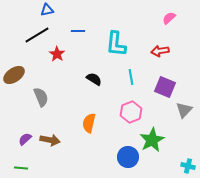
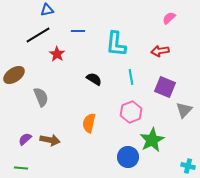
black line: moved 1 px right
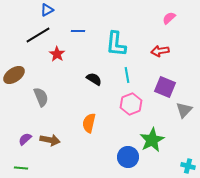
blue triangle: rotated 16 degrees counterclockwise
cyan line: moved 4 px left, 2 px up
pink hexagon: moved 8 px up
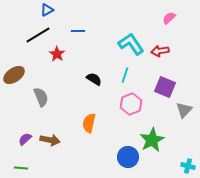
cyan L-shape: moved 15 px right; rotated 140 degrees clockwise
cyan line: moved 2 px left; rotated 28 degrees clockwise
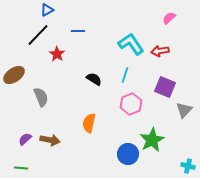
black line: rotated 15 degrees counterclockwise
blue circle: moved 3 px up
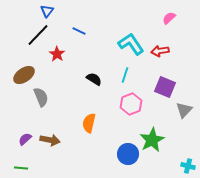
blue triangle: moved 1 px down; rotated 24 degrees counterclockwise
blue line: moved 1 px right; rotated 24 degrees clockwise
brown ellipse: moved 10 px right
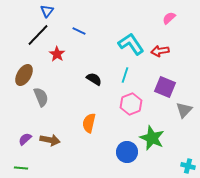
brown ellipse: rotated 25 degrees counterclockwise
green star: moved 2 px up; rotated 20 degrees counterclockwise
blue circle: moved 1 px left, 2 px up
